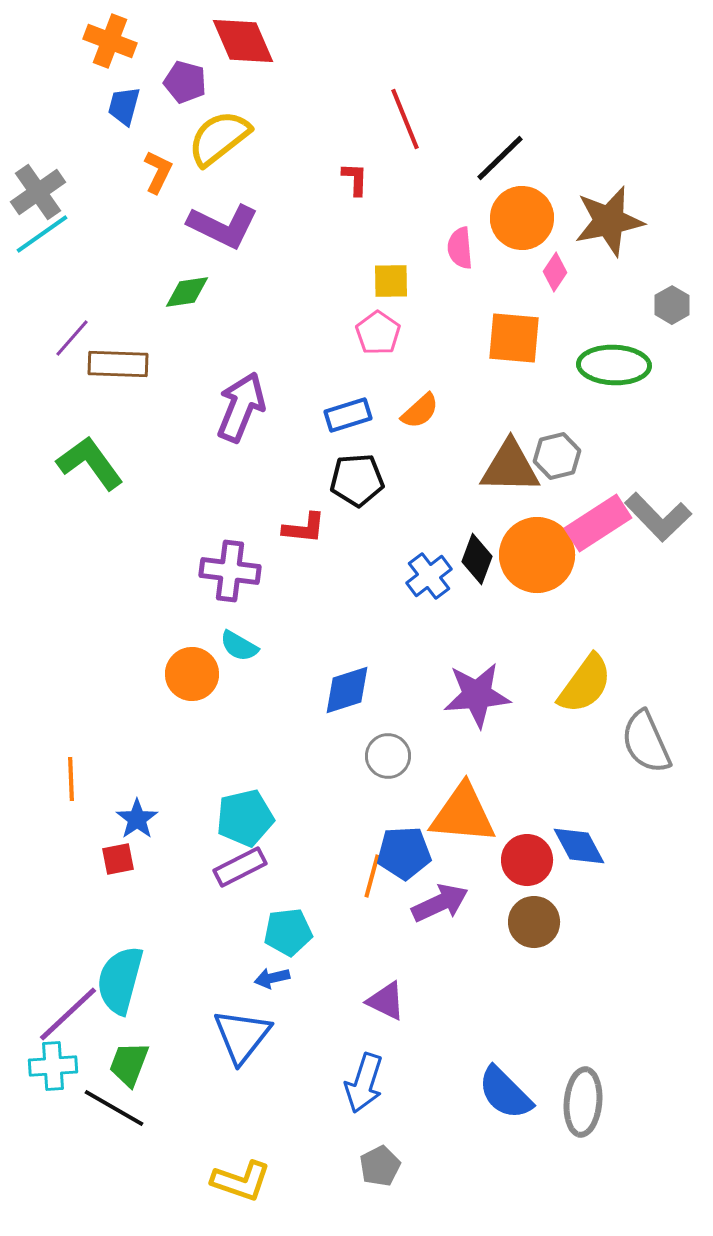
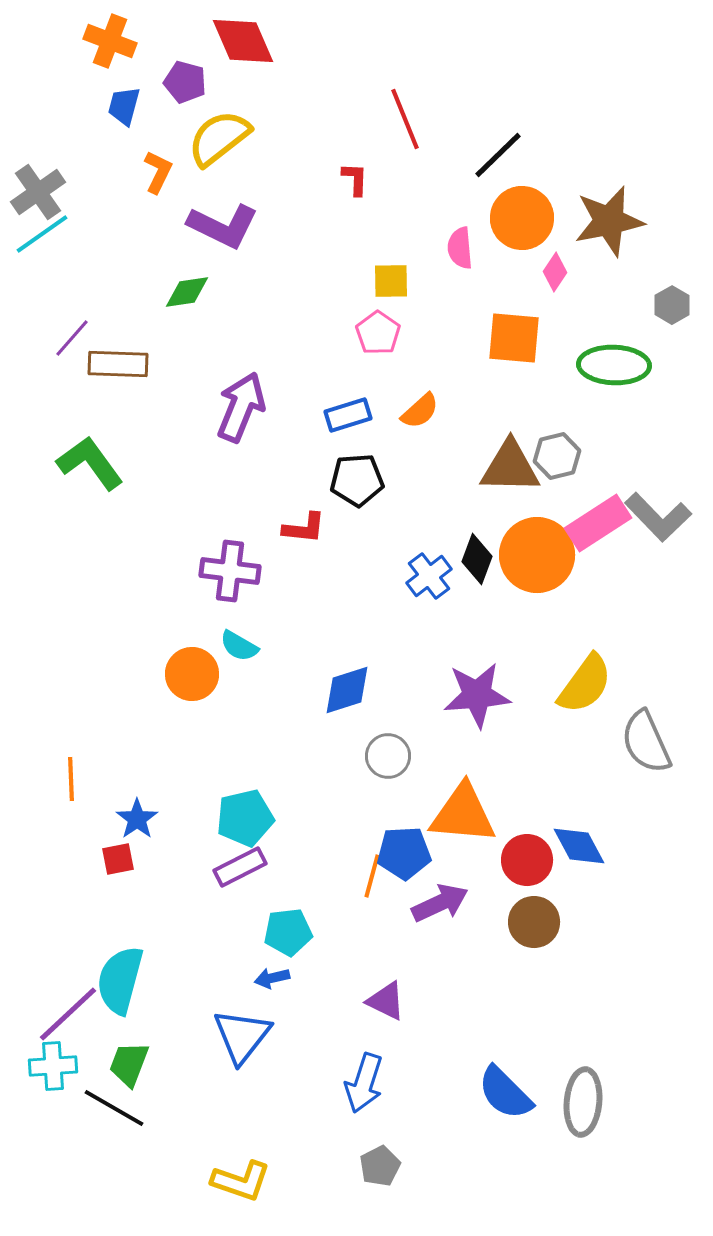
black line at (500, 158): moved 2 px left, 3 px up
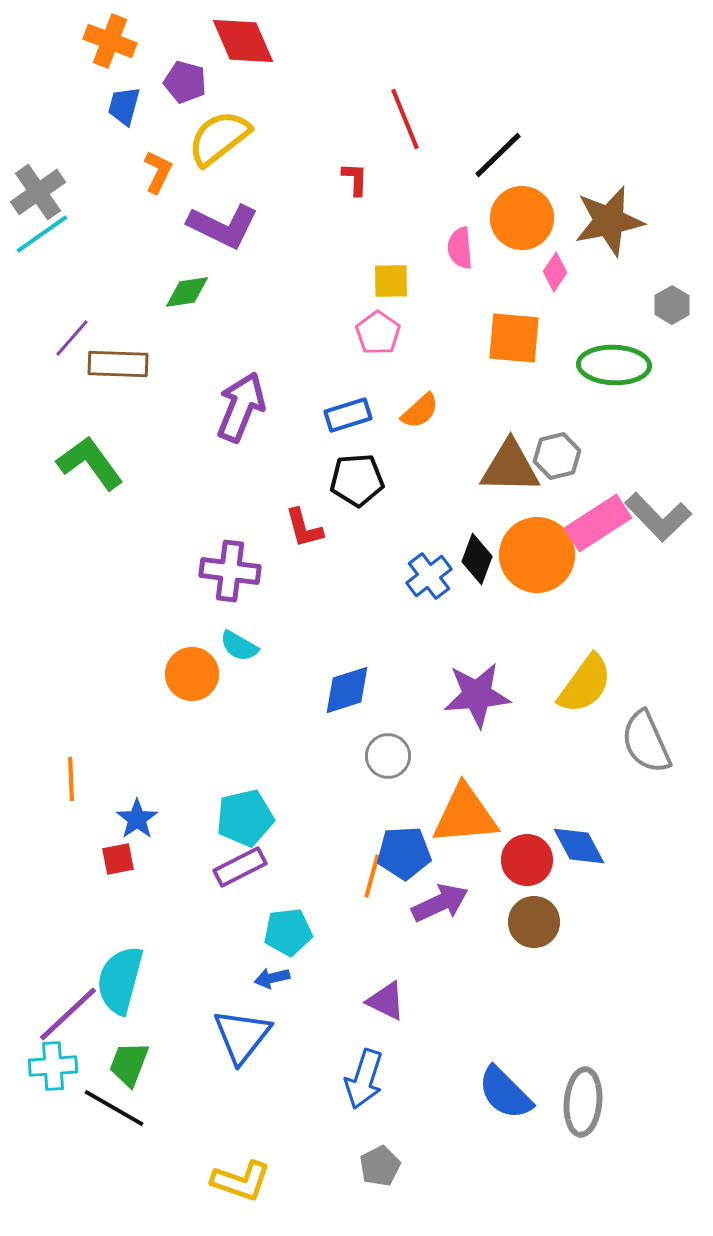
red L-shape at (304, 528): rotated 69 degrees clockwise
orange triangle at (463, 814): moved 2 px right, 1 px down; rotated 10 degrees counterclockwise
blue arrow at (364, 1083): moved 4 px up
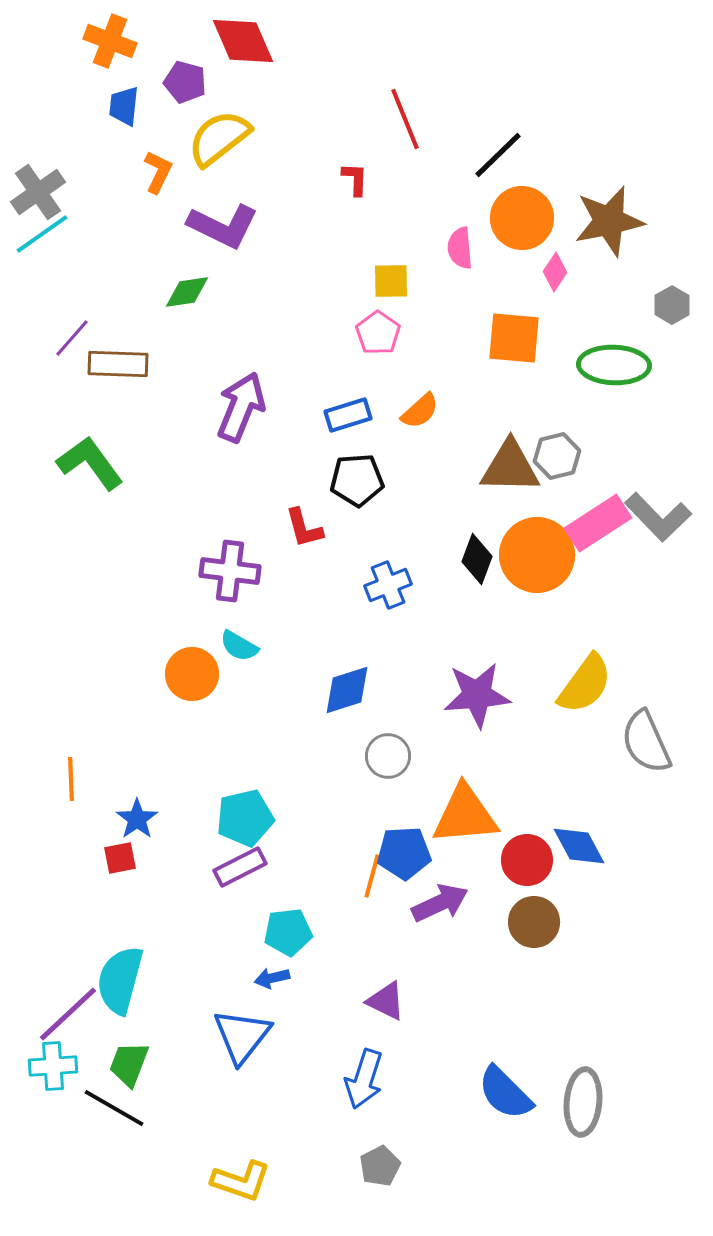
blue trapezoid at (124, 106): rotated 9 degrees counterclockwise
blue cross at (429, 576): moved 41 px left, 9 px down; rotated 15 degrees clockwise
red square at (118, 859): moved 2 px right, 1 px up
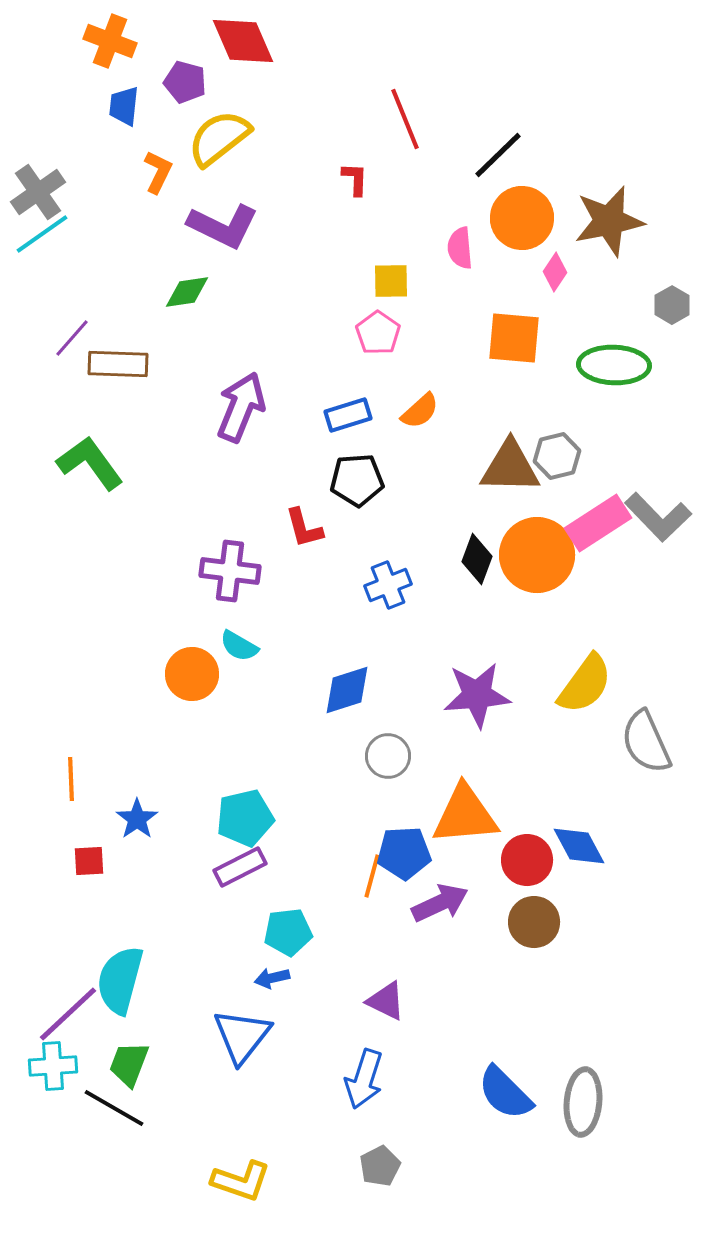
red square at (120, 858): moved 31 px left, 3 px down; rotated 8 degrees clockwise
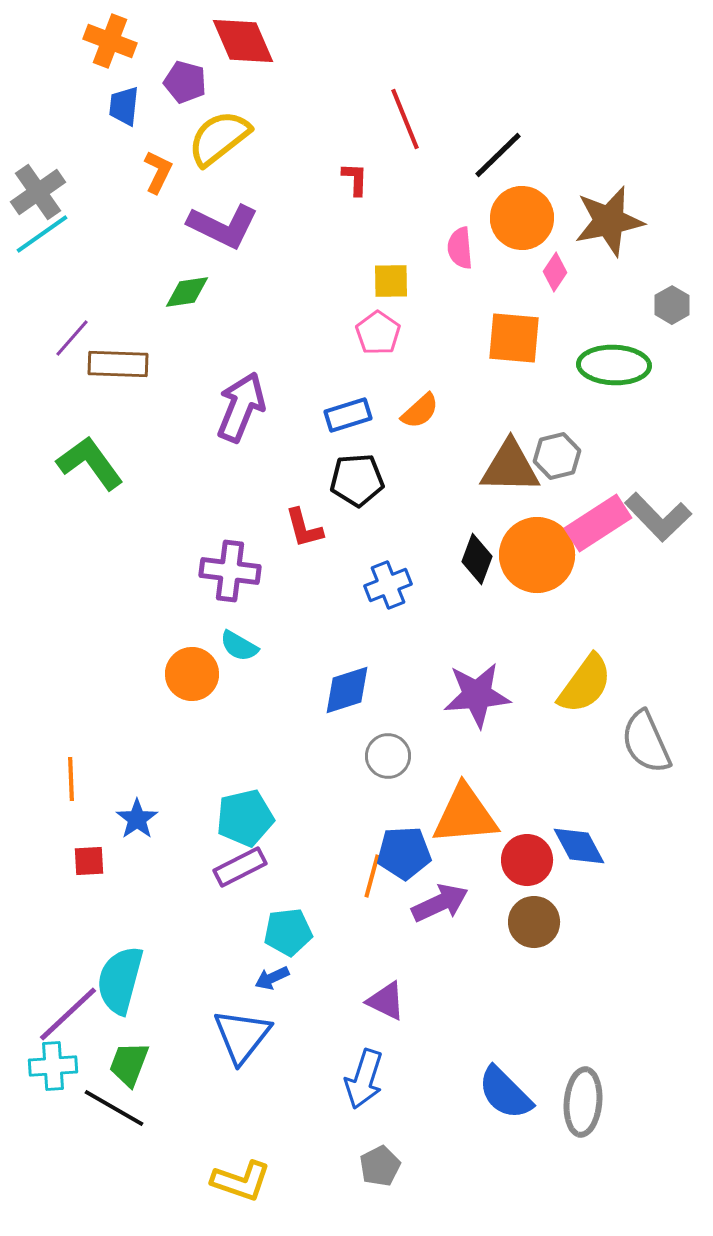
blue arrow at (272, 978): rotated 12 degrees counterclockwise
